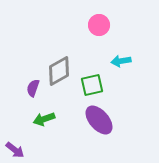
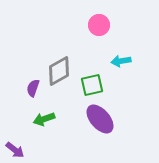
purple ellipse: moved 1 px right, 1 px up
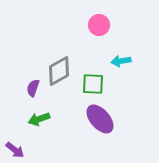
green square: moved 1 px right, 1 px up; rotated 15 degrees clockwise
green arrow: moved 5 px left
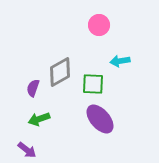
cyan arrow: moved 1 px left
gray diamond: moved 1 px right, 1 px down
purple arrow: moved 12 px right
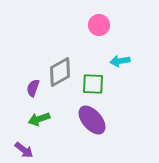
purple ellipse: moved 8 px left, 1 px down
purple arrow: moved 3 px left
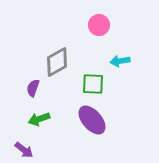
gray diamond: moved 3 px left, 10 px up
